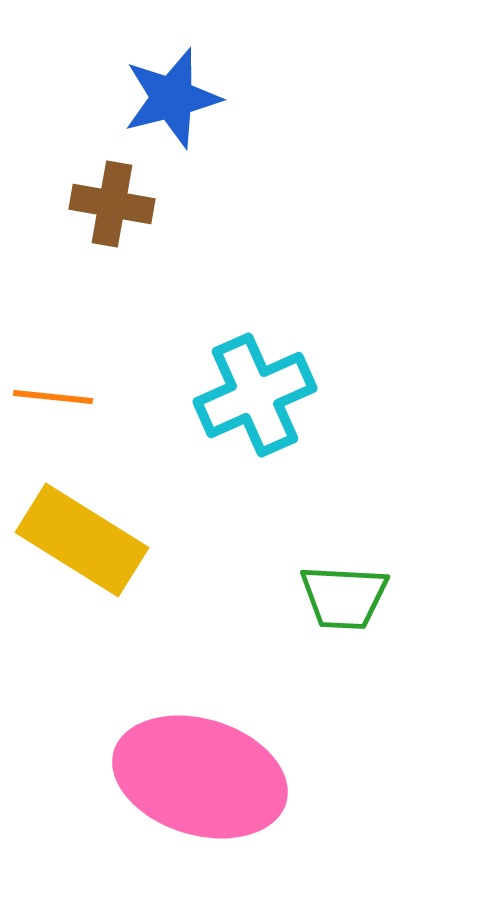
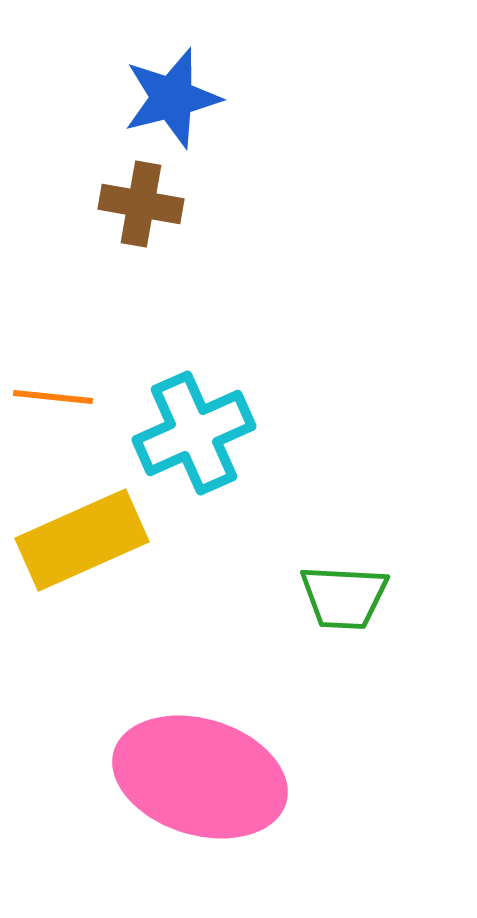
brown cross: moved 29 px right
cyan cross: moved 61 px left, 38 px down
yellow rectangle: rotated 56 degrees counterclockwise
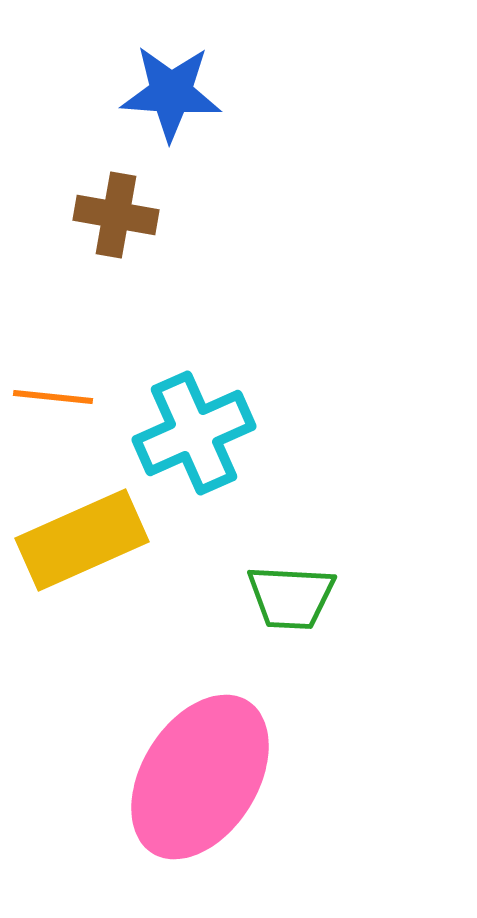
blue star: moved 1 px left, 5 px up; rotated 18 degrees clockwise
brown cross: moved 25 px left, 11 px down
green trapezoid: moved 53 px left
pink ellipse: rotated 75 degrees counterclockwise
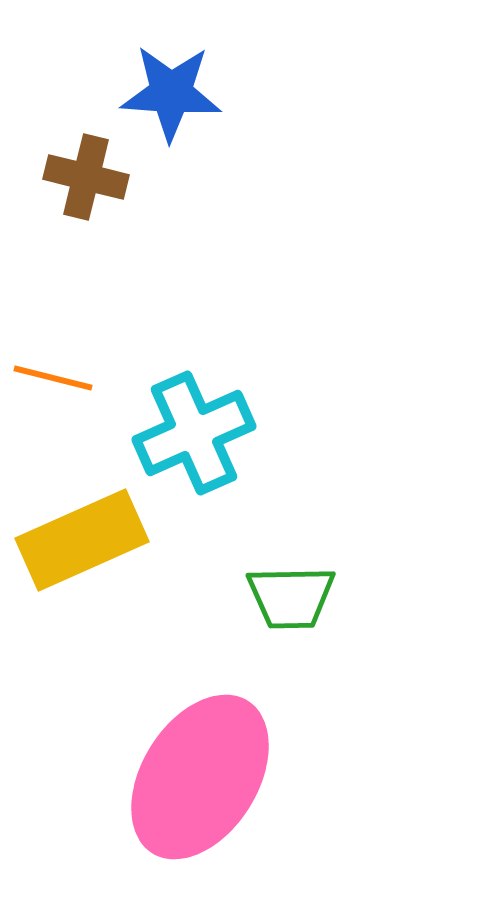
brown cross: moved 30 px left, 38 px up; rotated 4 degrees clockwise
orange line: moved 19 px up; rotated 8 degrees clockwise
green trapezoid: rotated 4 degrees counterclockwise
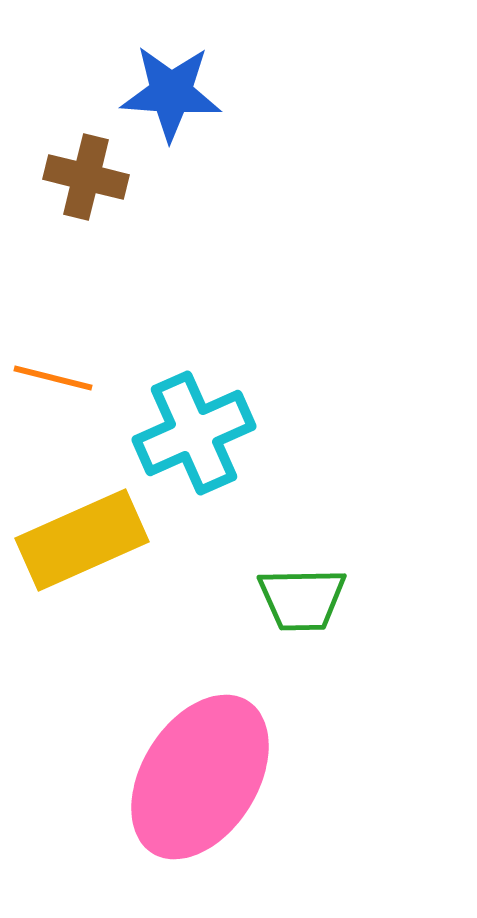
green trapezoid: moved 11 px right, 2 px down
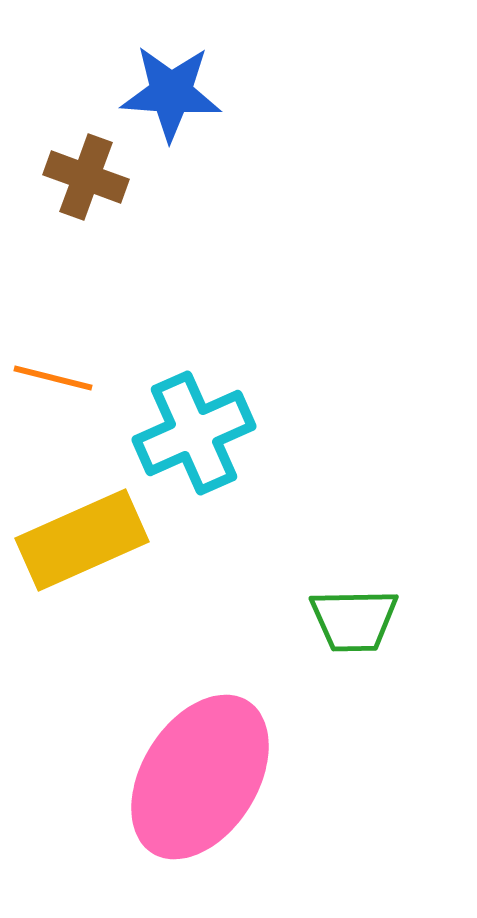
brown cross: rotated 6 degrees clockwise
green trapezoid: moved 52 px right, 21 px down
